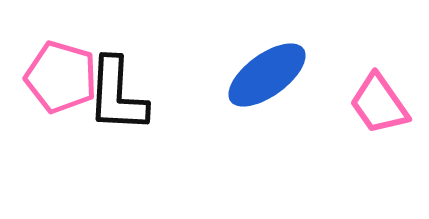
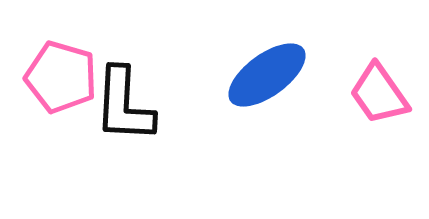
black L-shape: moved 7 px right, 10 px down
pink trapezoid: moved 10 px up
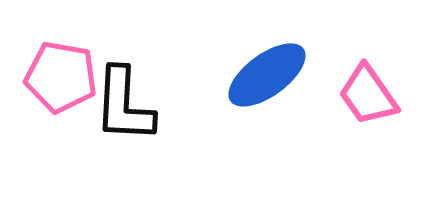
pink pentagon: rotated 6 degrees counterclockwise
pink trapezoid: moved 11 px left, 1 px down
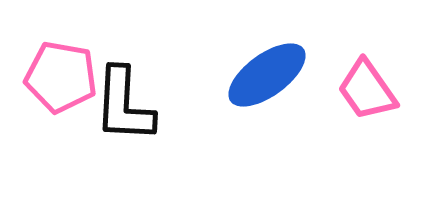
pink trapezoid: moved 1 px left, 5 px up
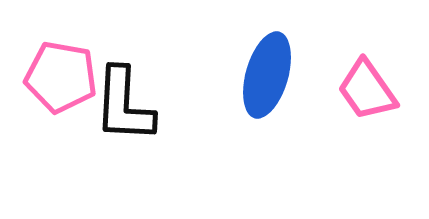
blue ellipse: rotated 38 degrees counterclockwise
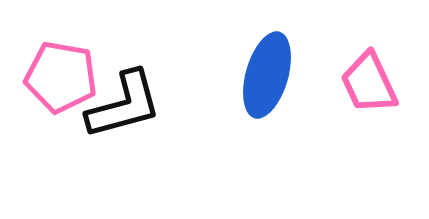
pink trapezoid: moved 2 px right, 7 px up; rotated 10 degrees clockwise
black L-shape: rotated 108 degrees counterclockwise
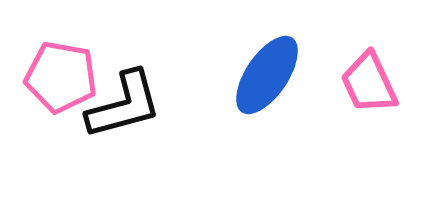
blue ellipse: rotated 18 degrees clockwise
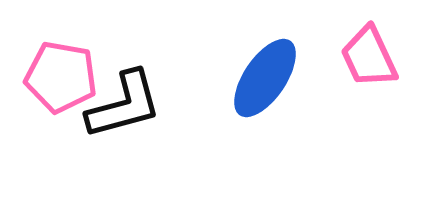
blue ellipse: moved 2 px left, 3 px down
pink trapezoid: moved 26 px up
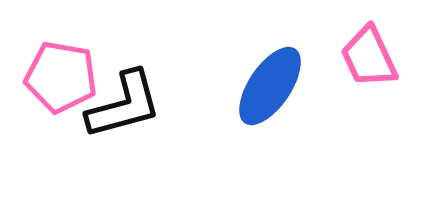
blue ellipse: moved 5 px right, 8 px down
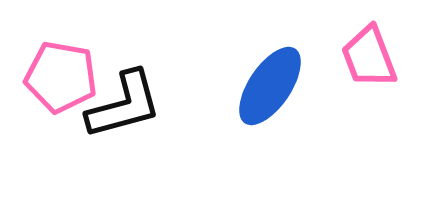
pink trapezoid: rotated 4 degrees clockwise
